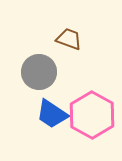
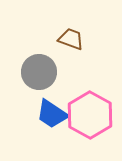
brown trapezoid: moved 2 px right
pink hexagon: moved 2 px left
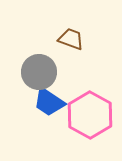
blue trapezoid: moved 3 px left, 12 px up
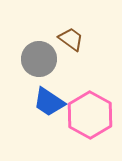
brown trapezoid: rotated 16 degrees clockwise
gray circle: moved 13 px up
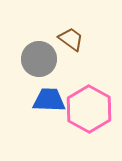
blue trapezoid: moved 2 px up; rotated 148 degrees clockwise
pink hexagon: moved 1 px left, 6 px up
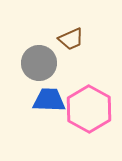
brown trapezoid: rotated 120 degrees clockwise
gray circle: moved 4 px down
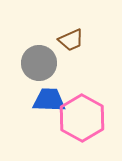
brown trapezoid: moved 1 px down
pink hexagon: moved 7 px left, 9 px down
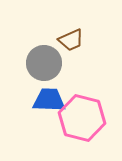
gray circle: moved 5 px right
pink hexagon: rotated 15 degrees counterclockwise
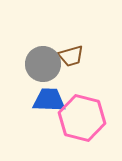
brown trapezoid: moved 16 px down; rotated 8 degrees clockwise
gray circle: moved 1 px left, 1 px down
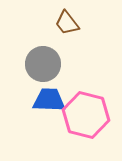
brown trapezoid: moved 4 px left, 33 px up; rotated 68 degrees clockwise
pink hexagon: moved 4 px right, 3 px up
